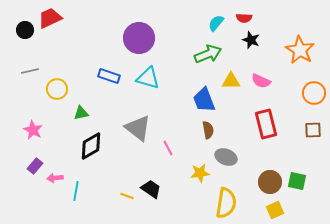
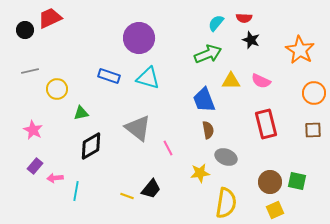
black trapezoid: rotated 95 degrees clockwise
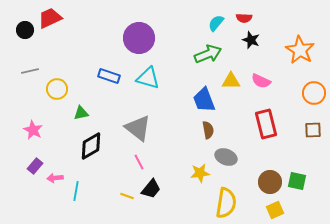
pink line: moved 29 px left, 14 px down
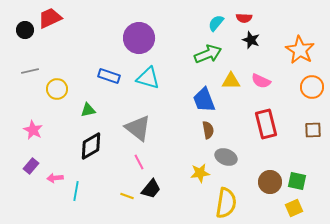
orange circle: moved 2 px left, 6 px up
green triangle: moved 7 px right, 3 px up
purple rectangle: moved 4 px left
yellow square: moved 19 px right, 2 px up
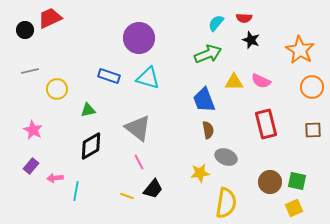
yellow triangle: moved 3 px right, 1 px down
black trapezoid: moved 2 px right
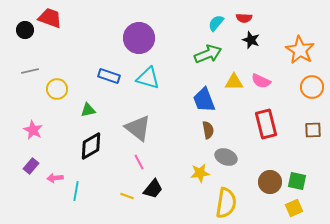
red trapezoid: rotated 45 degrees clockwise
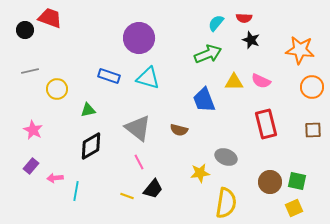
orange star: rotated 24 degrees counterclockwise
brown semicircle: moved 29 px left; rotated 114 degrees clockwise
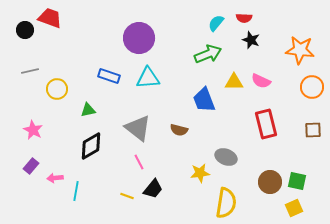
cyan triangle: rotated 20 degrees counterclockwise
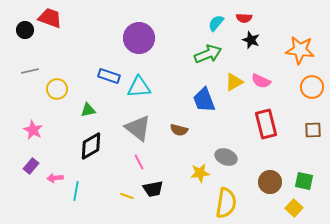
cyan triangle: moved 9 px left, 9 px down
yellow triangle: rotated 30 degrees counterclockwise
green square: moved 7 px right
black trapezoid: rotated 40 degrees clockwise
yellow square: rotated 24 degrees counterclockwise
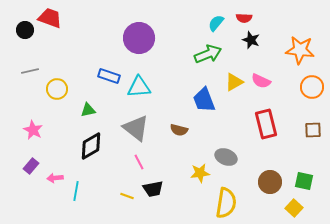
gray triangle: moved 2 px left
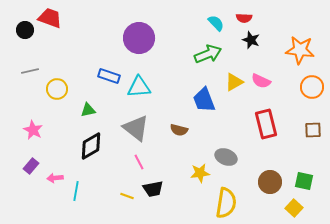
cyan semicircle: rotated 96 degrees clockwise
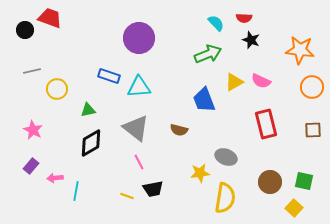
gray line: moved 2 px right
black diamond: moved 3 px up
yellow semicircle: moved 1 px left, 5 px up
